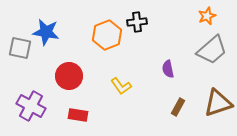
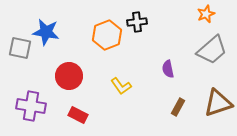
orange star: moved 1 px left, 2 px up
purple cross: rotated 20 degrees counterclockwise
red rectangle: rotated 18 degrees clockwise
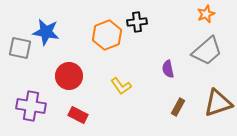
gray trapezoid: moved 5 px left, 1 px down
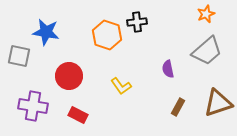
orange hexagon: rotated 20 degrees counterclockwise
gray square: moved 1 px left, 8 px down
purple cross: moved 2 px right
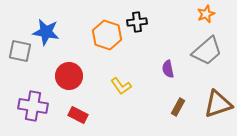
gray square: moved 1 px right, 5 px up
brown triangle: moved 1 px down
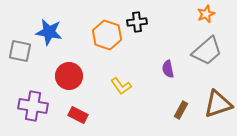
blue star: moved 3 px right
brown rectangle: moved 3 px right, 3 px down
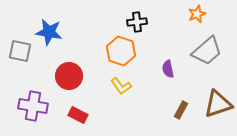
orange star: moved 9 px left
orange hexagon: moved 14 px right, 16 px down
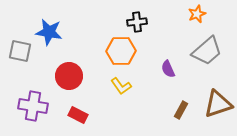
orange hexagon: rotated 20 degrees counterclockwise
purple semicircle: rotated 12 degrees counterclockwise
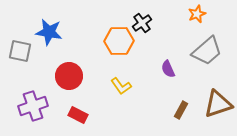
black cross: moved 5 px right, 1 px down; rotated 30 degrees counterclockwise
orange hexagon: moved 2 px left, 10 px up
purple cross: rotated 28 degrees counterclockwise
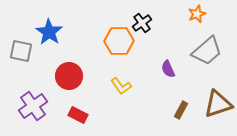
blue star: rotated 24 degrees clockwise
gray square: moved 1 px right
purple cross: rotated 16 degrees counterclockwise
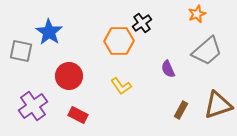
brown triangle: moved 1 px down
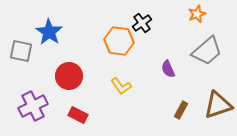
orange hexagon: rotated 8 degrees clockwise
purple cross: rotated 8 degrees clockwise
